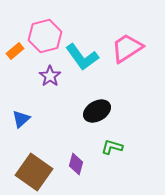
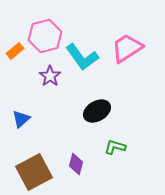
green L-shape: moved 3 px right
brown square: rotated 27 degrees clockwise
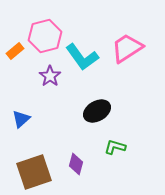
brown square: rotated 9 degrees clockwise
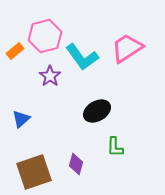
green L-shape: rotated 105 degrees counterclockwise
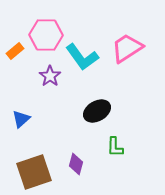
pink hexagon: moved 1 px right, 1 px up; rotated 16 degrees clockwise
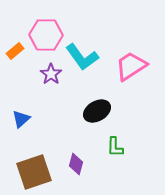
pink trapezoid: moved 4 px right, 18 px down
purple star: moved 1 px right, 2 px up
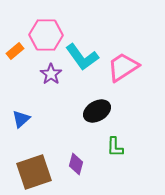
pink trapezoid: moved 8 px left, 1 px down
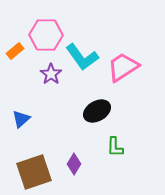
purple diamond: moved 2 px left; rotated 15 degrees clockwise
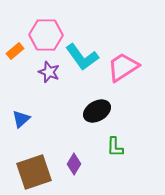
purple star: moved 2 px left, 2 px up; rotated 15 degrees counterclockwise
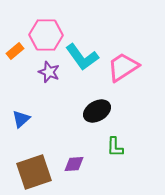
purple diamond: rotated 55 degrees clockwise
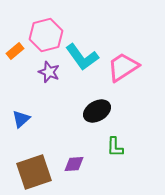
pink hexagon: rotated 16 degrees counterclockwise
